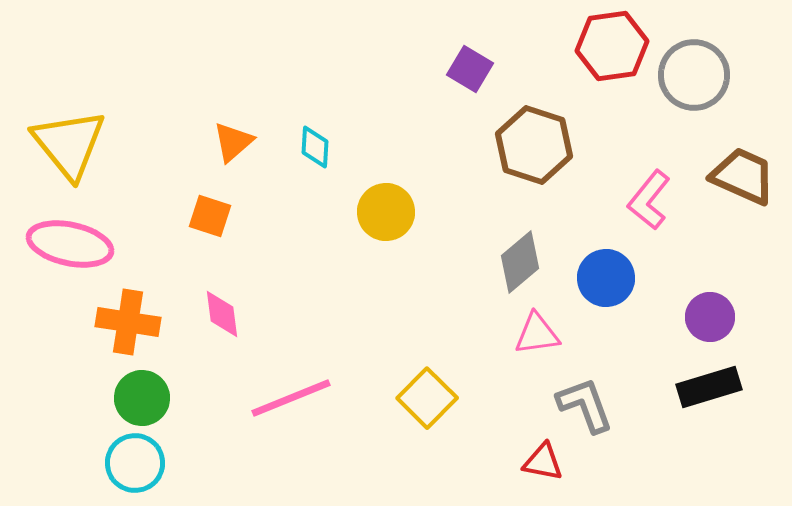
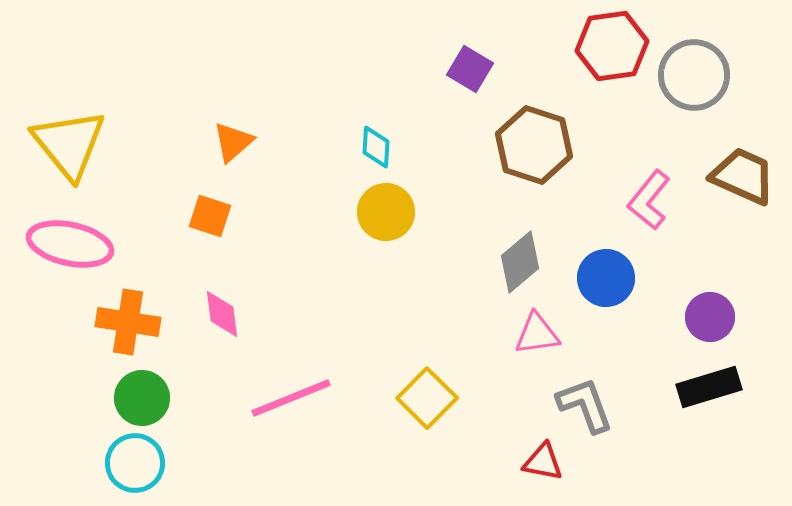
cyan diamond: moved 61 px right
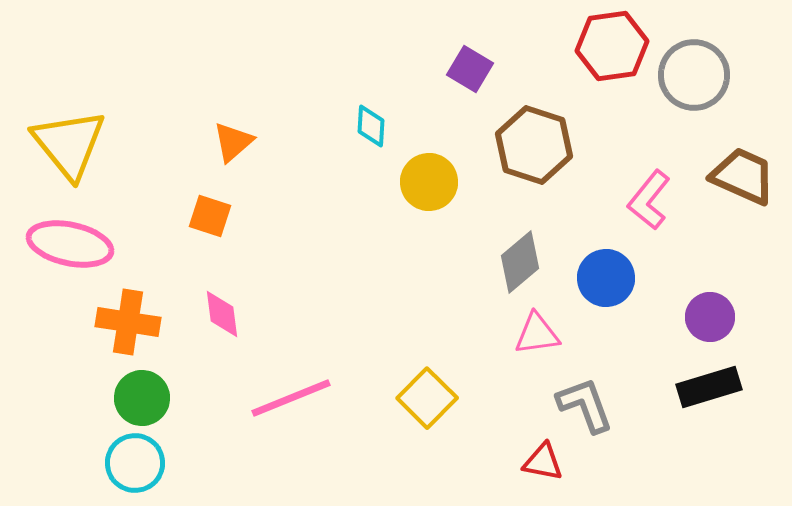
cyan diamond: moved 5 px left, 21 px up
yellow circle: moved 43 px right, 30 px up
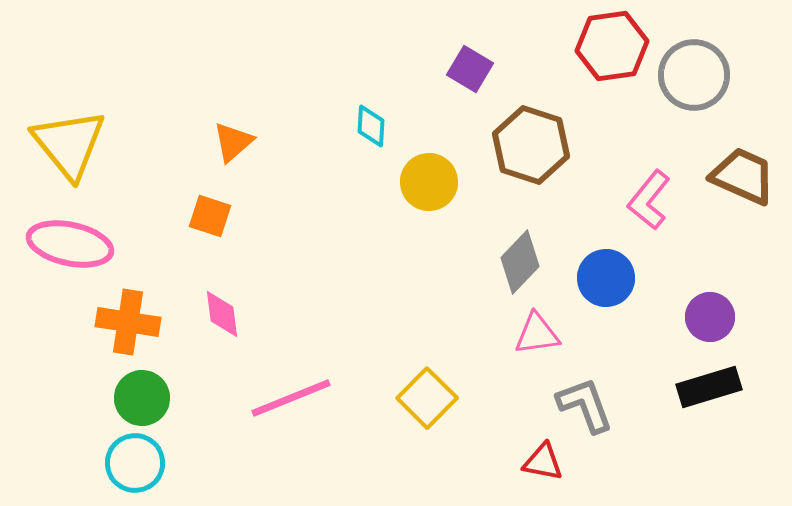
brown hexagon: moved 3 px left
gray diamond: rotated 6 degrees counterclockwise
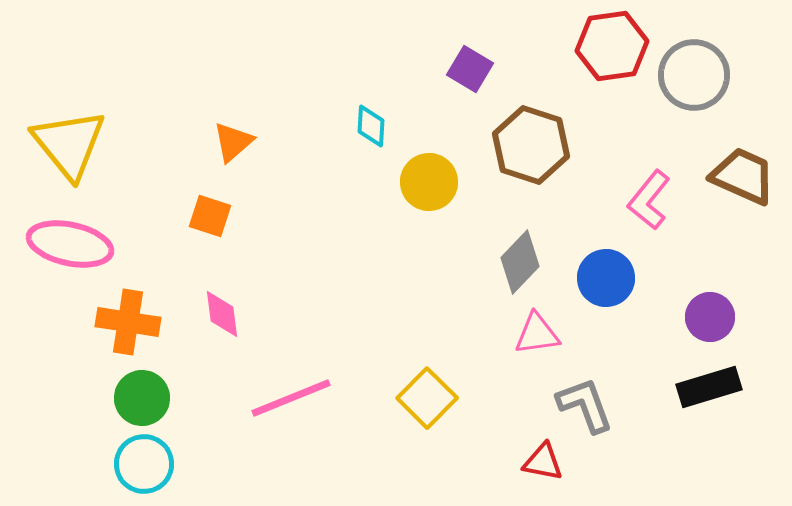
cyan circle: moved 9 px right, 1 px down
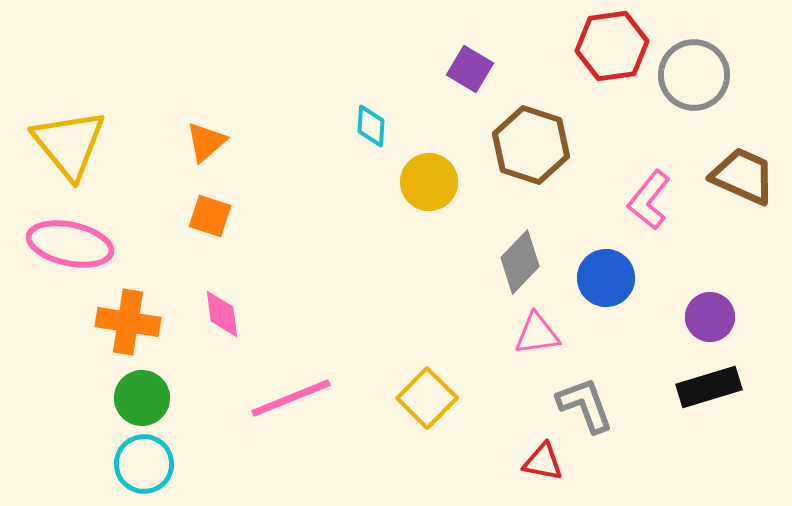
orange triangle: moved 27 px left
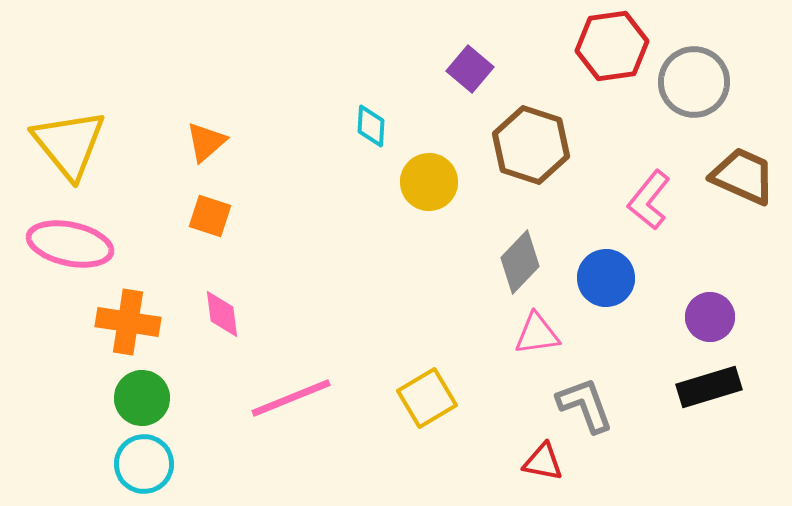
purple square: rotated 9 degrees clockwise
gray circle: moved 7 px down
yellow square: rotated 14 degrees clockwise
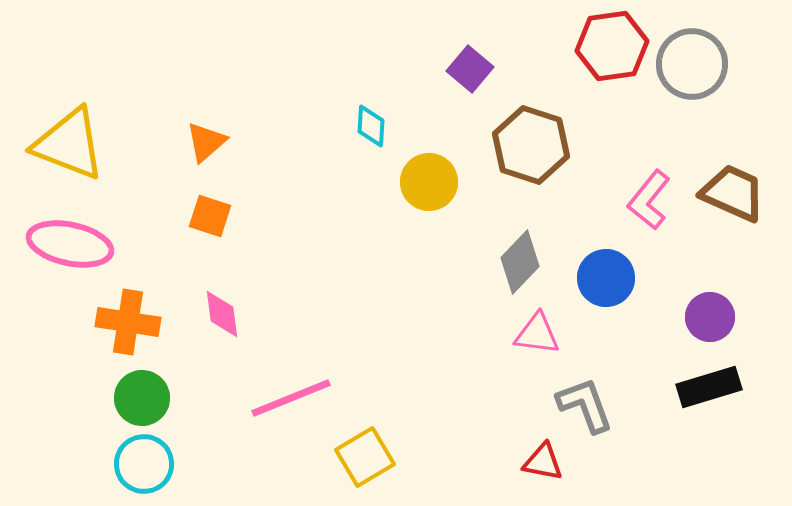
gray circle: moved 2 px left, 18 px up
yellow triangle: rotated 30 degrees counterclockwise
brown trapezoid: moved 10 px left, 17 px down
pink triangle: rotated 15 degrees clockwise
yellow square: moved 62 px left, 59 px down
